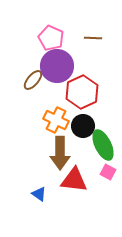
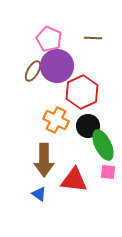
pink pentagon: moved 2 px left, 1 px down
brown ellipse: moved 9 px up; rotated 10 degrees counterclockwise
black circle: moved 5 px right
brown arrow: moved 16 px left, 7 px down
pink square: rotated 21 degrees counterclockwise
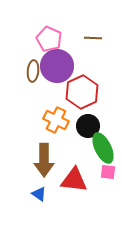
brown ellipse: rotated 25 degrees counterclockwise
green ellipse: moved 3 px down
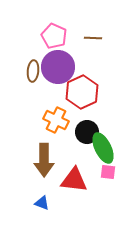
pink pentagon: moved 5 px right, 3 px up
purple circle: moved 1 px right, 1 px down
black circle: moved 1 px left, 6 px down
blue triangle: moved 3 px right, 9 px down; rotated 14 degrees counterclockwise
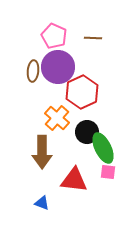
orange cross: moved 1 px right, 2 px up; rotated 15 degrees clockwise
brown arrow: moved 2 px left, 8 px up
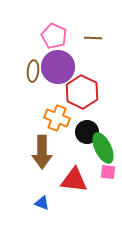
red hexagon: rotated 8 degrees counterclockwise
orange cross: rotated 20 degrees counterclockwise
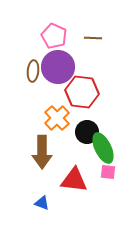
red hexagon: rotated 20 degrees counterclockwise
orange cross: rotated 25 degrees clockwise
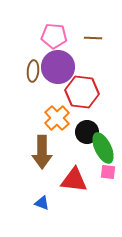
pink pentagon: rotated 20 degrees counterclockwise
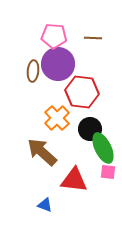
purple circle: moved 3 px up
black circle: moved 3 px right, 3 px up
brown arrow: rotated 132 degrees clockwise
blue triangle: moved 3 px right, 2 px down
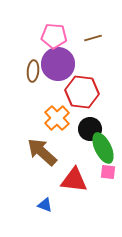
brown line: rotated 18 degrees counterclockwise
